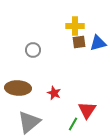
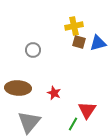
yellow cross: moved 1 px left; rotated 12 degrees counterclockwise
brown square: rotated 24 degrees clockwise
gray triangle: rotated 10 degrees counterclockwise
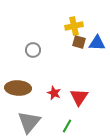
blue triangle: moved 1 px left; rotated 18 degrees clockwise
red triangle: moved 8 px left, 13 px up
green line: moved 6 px left, 2 px down
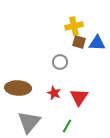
gray circle: moved 27 px right, 12 px down
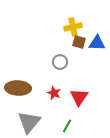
yellow cross: moved 1 px left, 1 px down
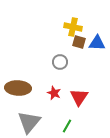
yellow cross: rotated 24 degrees clockwise
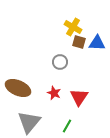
yellow cross: rotated 18 degrees clockwise
brown ellipse: rotated 20 degrees clockwise
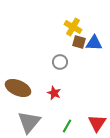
blue triangle: moved 3 px left
red triangle: moved 18 px right, 26 px down
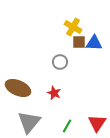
brown square: rotated 16 degrees counterclockwise
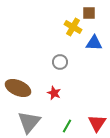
brown square: moved 10 px right, 29 px up
